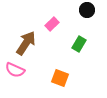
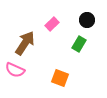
black circle: moved 10 px down
brown arrow: moved 1 px left
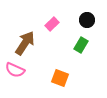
green rectangle: moved 2 px right, 1 px down
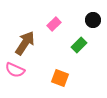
black circle: moved 6 px right
pink rectangle: moved 2 px right
green rectangle: moved 2 px left; rotated 14 degrees clockwise
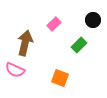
brown arrow: rotated 20 degrees counterclockwise
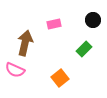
pink rectangle: rotated 32 degrees clockwise
green rectangle: moved 5 px right, 4 px down
orange square: rotated 30 degrees clockwise
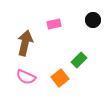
green rectangle: moved 5 px left, 11 px down
pink semicircle: moved 11 px right, 7 px down
